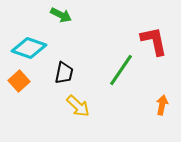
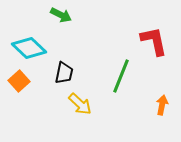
cyan diamond: rotated 24 degrees clockwise
green line: moved 6 px down; rotated 12 degrees counterclockwise
yellow arrow: moved 2 px right, 2 px up
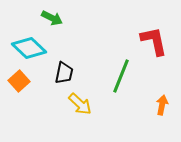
green arrow: moved 9 px left, 3 px down
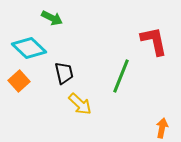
black trapezoid: rotated 25 degrees counterclockwise
orange arrow: moved 23 px down
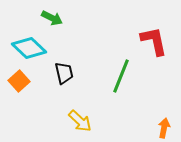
yellow arrow: moved 17 px down
orange arrow: moved 2 px right
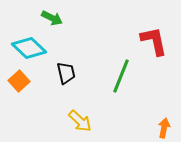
black trapezoid: moved 2 px right
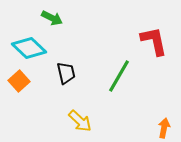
green line: moved 2 px left; rotated 8 degrees clockwise
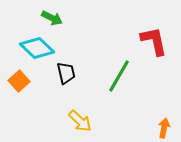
cyan diamond: moved 8 px right
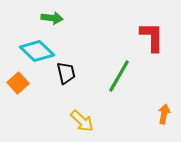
green arrow: rotated 20 degrees counterclockwise
red L-shape: moved 2 px left, 4 px up; rotated 12 degrees clockwise
cyan diamond: moved 3 px down
orange square: moved 1 px left, 2 px down
yellow arrow: moved 2 px right
orange arrow: moved 14 px up
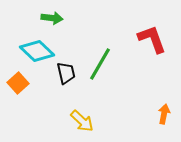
red L-shape: moved 2 px down; rotated 20 degrees counterclockwise
green line: moved 19 px left, 12 px up
